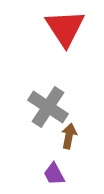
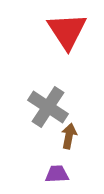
red triangle: moved 2 px right, 3 px down
purple trapezoid: moved 3 px right; rotated 115 degrees clockwise
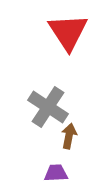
red triangle: moved 1 px right, 1 px down
purple trapezoid: moved 1 px left, 1 px up
